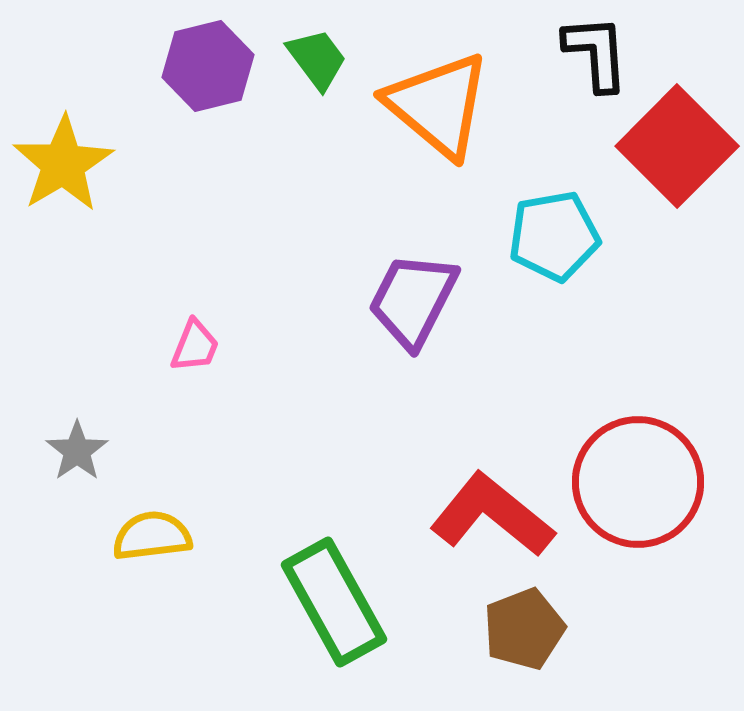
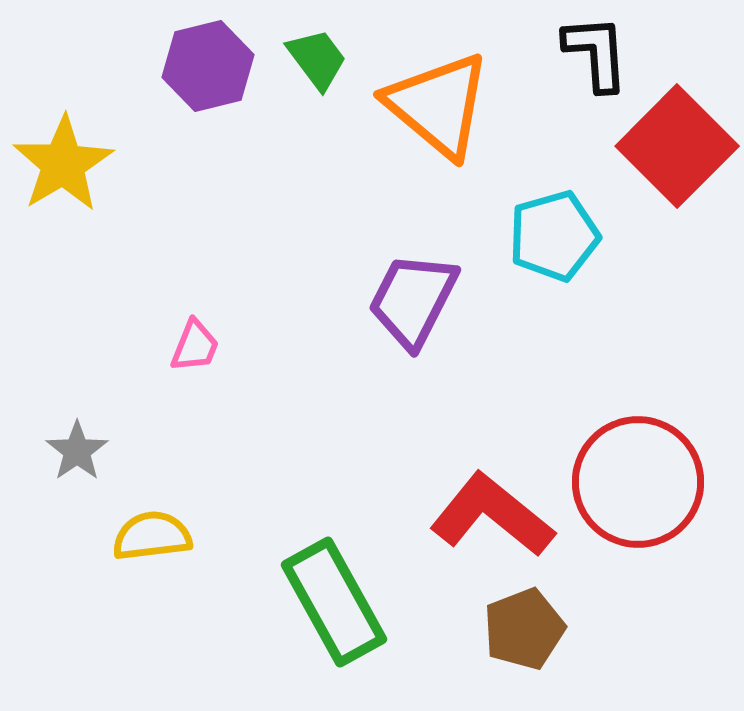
cyan pentagon: rotated 6 degrees counterclockwise
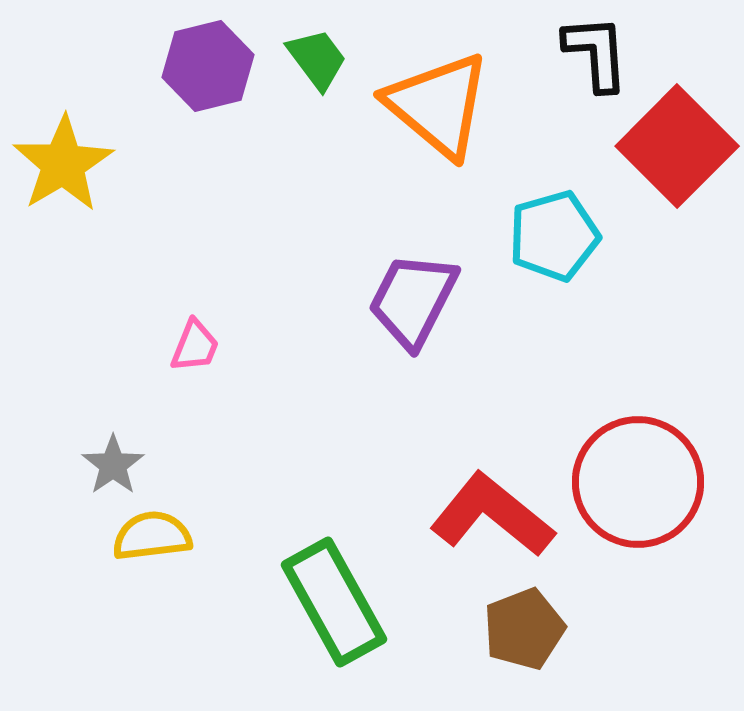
gray star: moved 36 px right, 14 px down
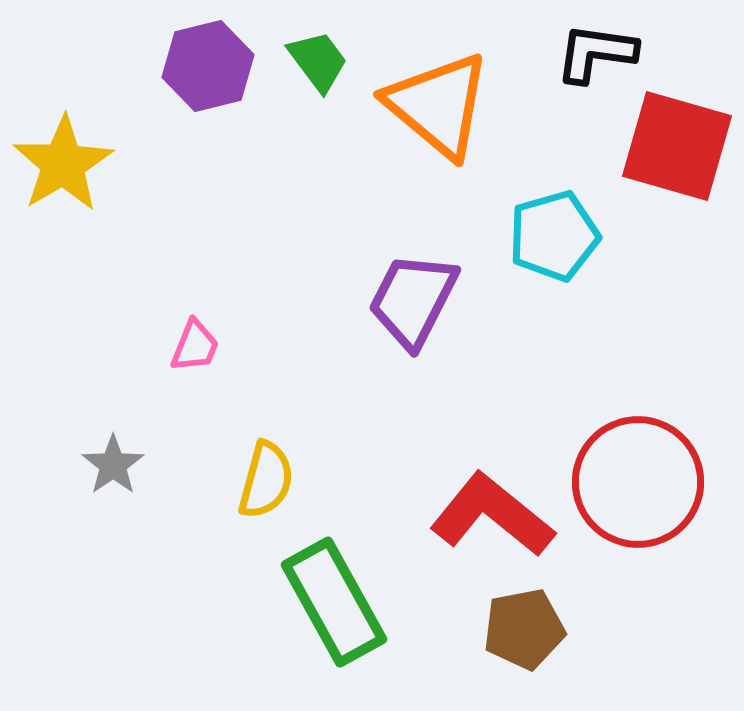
black L-shape: rotated 78 degrees counterclockwise
green trapezoid: moved 1 px right, 2 px down
red square: rotated 29 degrees counterclockwise
yellow semicircle: moved 114 px right, 56 px up; rotated 112 degrees clockwise
brown pentagon: rotated 10 degrees clockwise
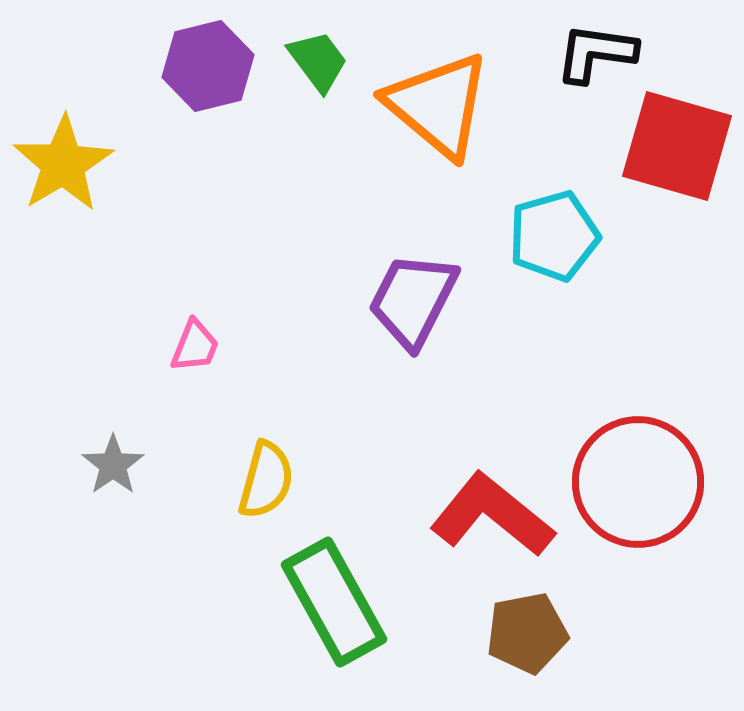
brown pentagon: moved 3 px right, 4 px down
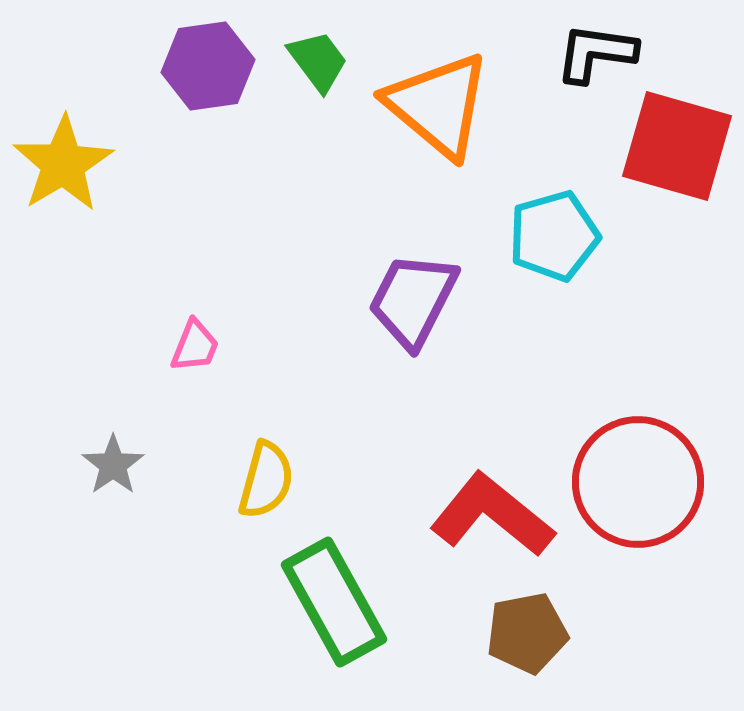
purple hexagon: rotated 6 degrees clockwise
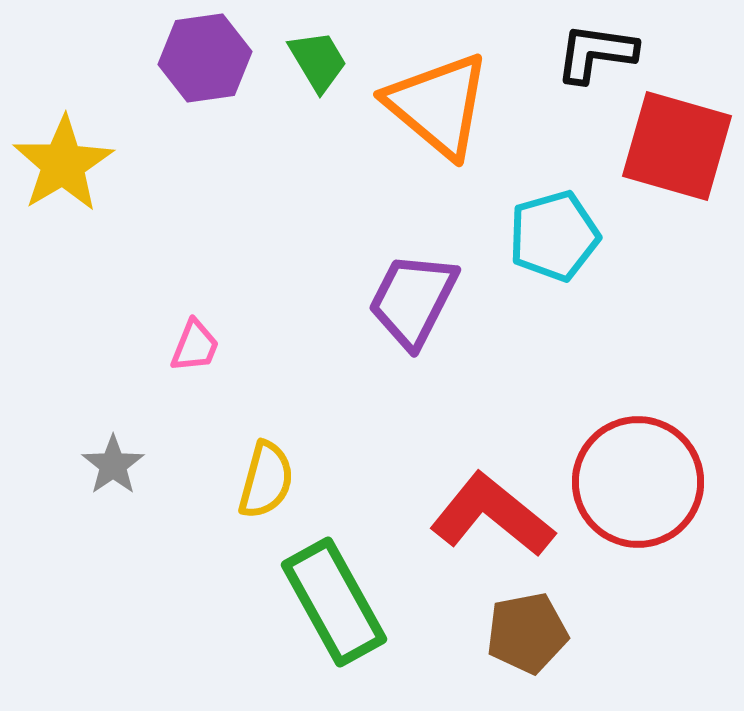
green trapezoid: rotated 6 degrees clockwise
purple hexagon: moved 3 px left, 8 px up
